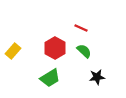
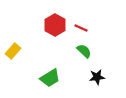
red hexagon: moved 23 px up
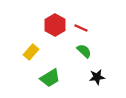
yellow rectangle: moved 18 px right, 1 px down
